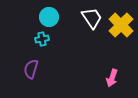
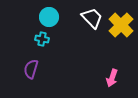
white trapezoid: rotated 10 degrees counterclockwise
cyan cross: rotated 24 degrees clockwise
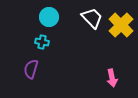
cyan cross: moved 3 px down
pink arrow: rotated 30 degrees counterclockwise
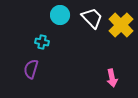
cyan circle: moved 11 px right, 2 px up
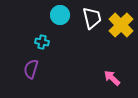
white trapezoid: rotated 30 degrees clockwise
pink arrow: rotated 144 degrees clockwise
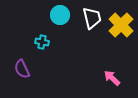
purple semicircle: moved 9 px left; rotated 42 degrees counterclockwise
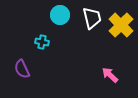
pink arrow: moved 2 px left, 3 px up
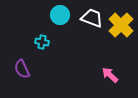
white trapezoid: rotated 55 degrees counterclockwise
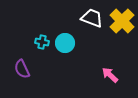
cyan circle: moved 5 px right, 28 px down
yellow cross: moved 1 px right, 4 px up
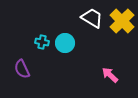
white trapezoid: rotated 10 degrees clockwise
